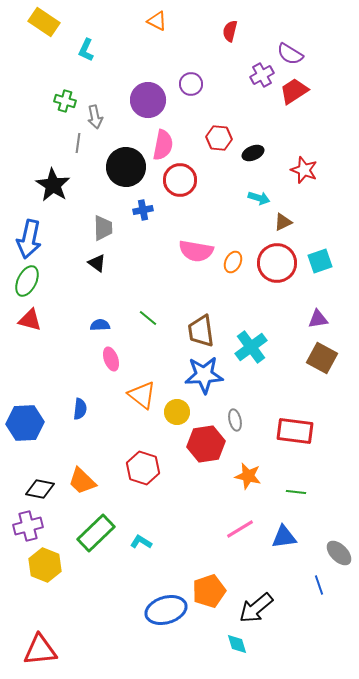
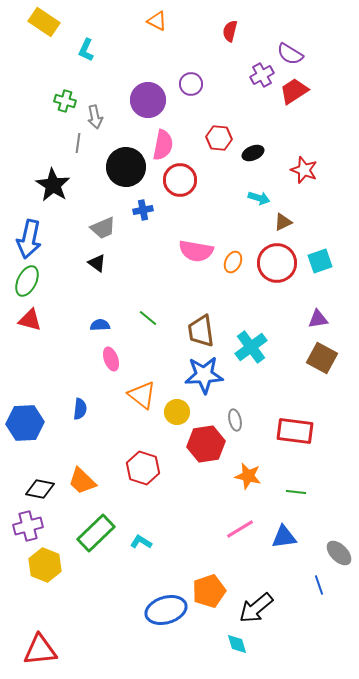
gray trapezoid at (103, 228): rotated 68 degrees clockwise
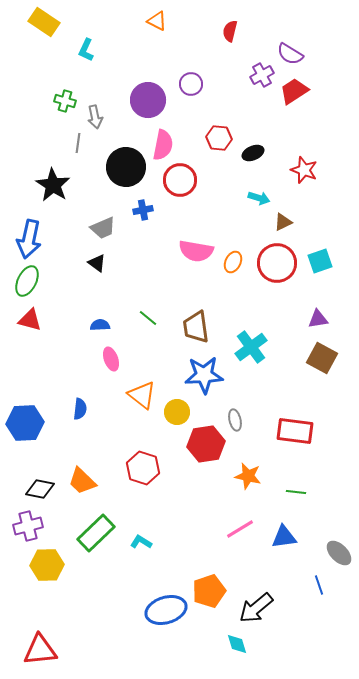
brown trapezoid at (201, 331): moved 5 px left, 4 px up
yellow hexagon at (45, 565): moved 2 px right; rotated 24 degrees counterclockwise
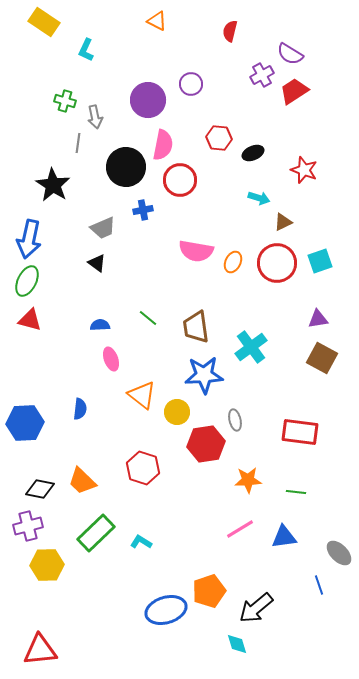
red rectangle at (295, 431): moved 5 px right, 1 px down
orange star at (248, 476): moved 4 px down; rotated 16 degrees counterclockwise
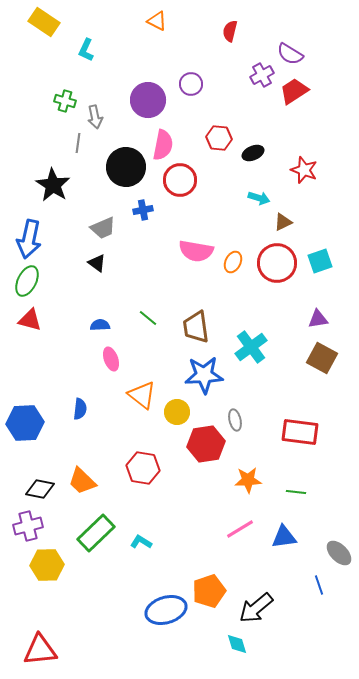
red hexagon at (143, 468): rotated 8 degrees counterclockwise
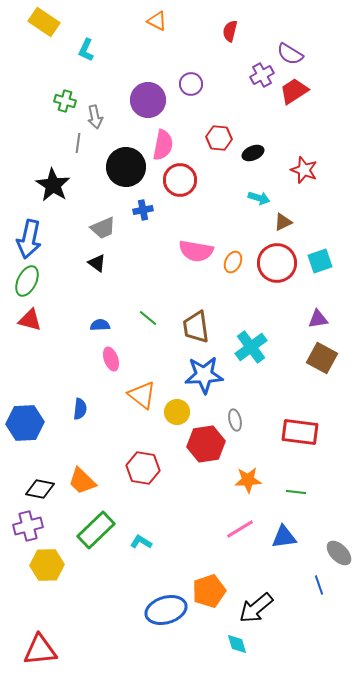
green rectangle at (96, 533): moved 3 px up
